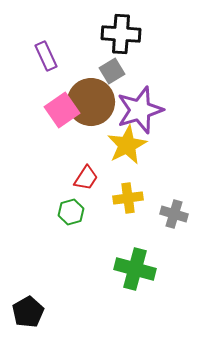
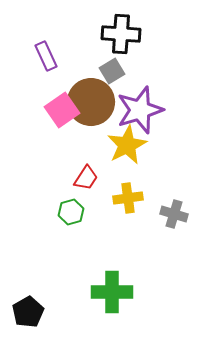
green cross: moved 23 px left, 23 px down; rotated 15 degrees counterclockwise
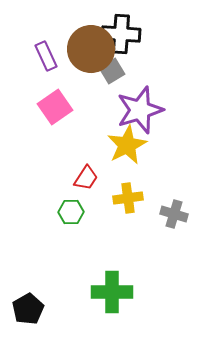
brown circle: moved 53 px up
pink square: moved 7 px left, 3 px up
green hexagon: rotated 15 degrees clockwise
black pentagon: moved 3 px up
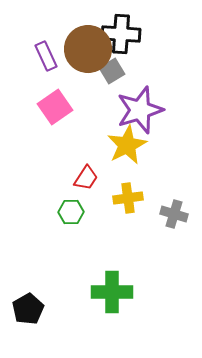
brown circle: moved 3 px left
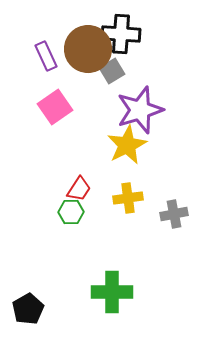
red trapezoid: moved 7 px left, 11 px down
gray cross: rotated 28 degrees counterclockwise
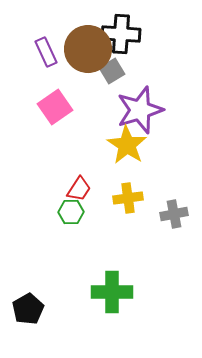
purple rectangle: moved 4 px up
yellow star: rotated 12 degrees counterclockwise
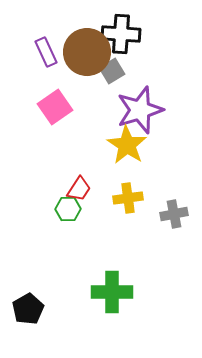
brown circle: moved 1 px left, 3 px down
green hexagon: moved 3 px left, 3 px up
